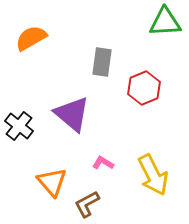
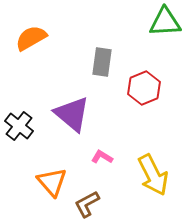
pink L-shape: moved 1 px left, 6 px up
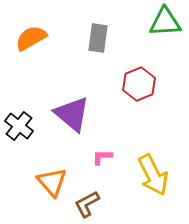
gray rectangle: moved 4 px left, 24 px up
red hexagon: moved 5 px left, 4 px up
pink L-shape: rotated 30 degrees counterclockwise
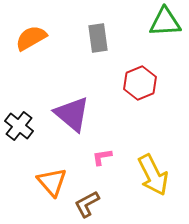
gray rectangle: rotated 16 degrees counterclockwise
red hexagon: moved 1 px right, 1 px up
pink L-shape: rotated 10 degrees counterclockwise
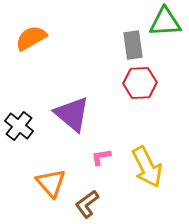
gray rectangle: moved 35 px right, 7 px down
red hexagon: rotated 20 degrees clockwise
pink L-shape: moved 1 px left
yellow arrow: moved 6 px left, 8 px up
orange triangle: moved 1 px left, 1 px down
brown L-shape: rotated 8 degrees counterclockwise
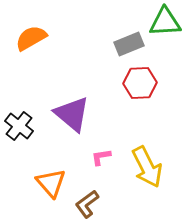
gray rectangle: moved 4 px left, 1 px up; rotated 76 degrees clockwise
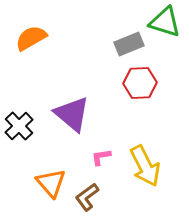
green triangle: rotated 20 degrees clockwise
black cross: rotated 8 degrees clockwise
yellow arrow: moved 2 px left, 1 px up
brown L-shape: moved 7 px up
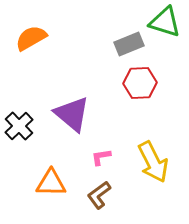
yellow arrow: moved 8 px right, 4 px up
orange triangle: rotated 48 degrees counterclockwise
brown L-shape: moved 12 px right, 2 px up
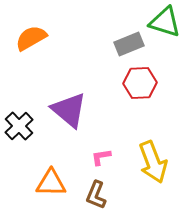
purple triangle: moved 3 px left, 4 px up
yellow arrow: rotated 6 degrees clockwise
brown L-shape: moved 3 px left; rotated 32 degrees counterclockwise
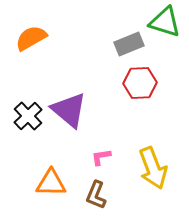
black cross: moved 9 px right, 10 px up
yellow arrow: moved 6 px down
